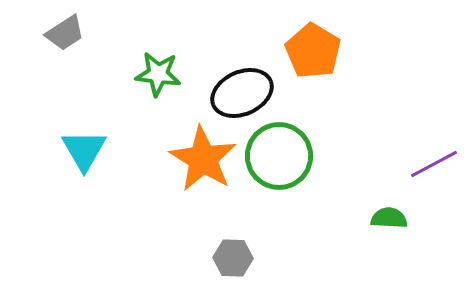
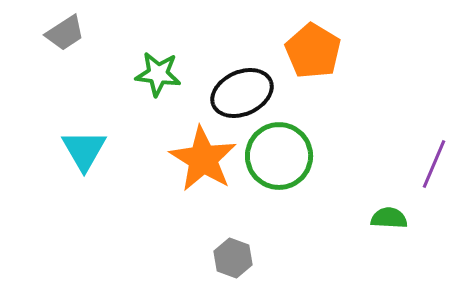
purple line: rotated 39 degrees counterclockwise
gray hexagon: rotated 18 degrees clockwise
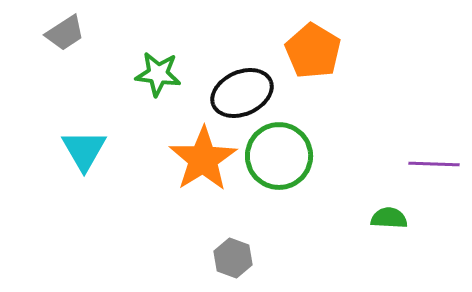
orange star: rotated 8 degrees clockwise
purple line: rotated 69 degrees clockwise
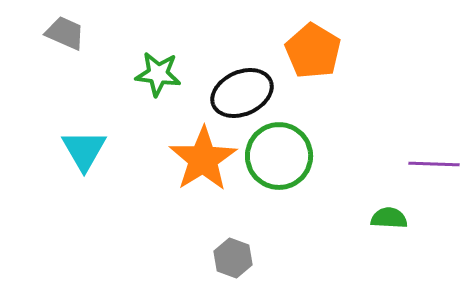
gray trapezoid: rotated 123 degrees counterclockwise
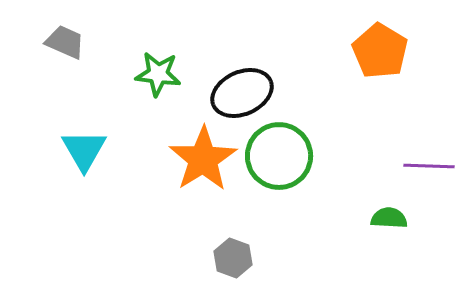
gray trapezoid: moved 9 px down
orange pentagon: moved 67 px right
purple line: moved 5 px left, 2 px down
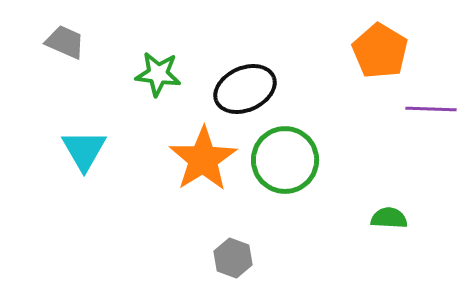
black ellipse: moved 3 px right, 4 px up
green circle: moved 6 px right, 4 px down
purple line: moved 2 px right, 57 px up
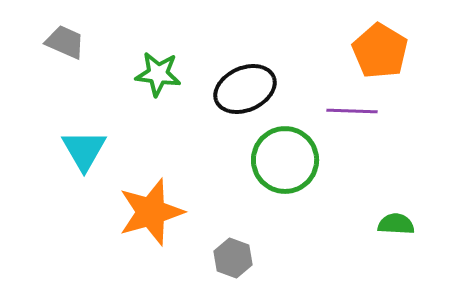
purple line: moved 79 px left, 2 px down
orange star: moved 52 px left, 53 px down; rotated 16 degrees clockwise
green semicircle: moved 7 px right, 6 px down
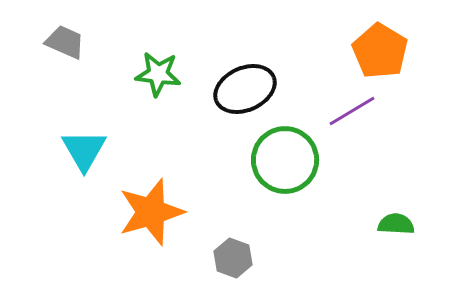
purple line: rotated 33 degrees counterclockwise
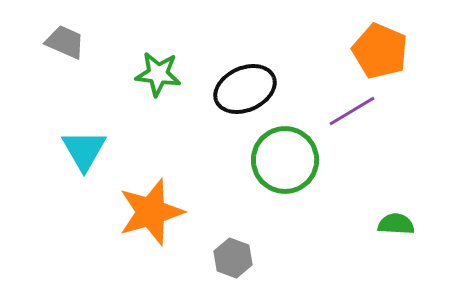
orange pentagon: rotated 8 degrees counterclockwise
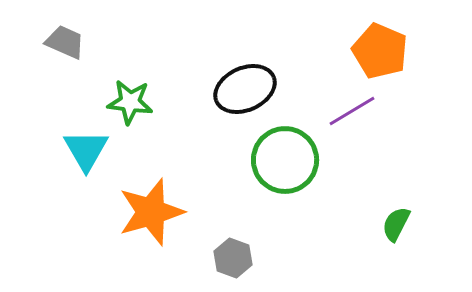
green star: moved 28 px left, 28 px down
cyan triangle: moved 2 px right
green semicircle: rotated 66 degrees counterclockwise
